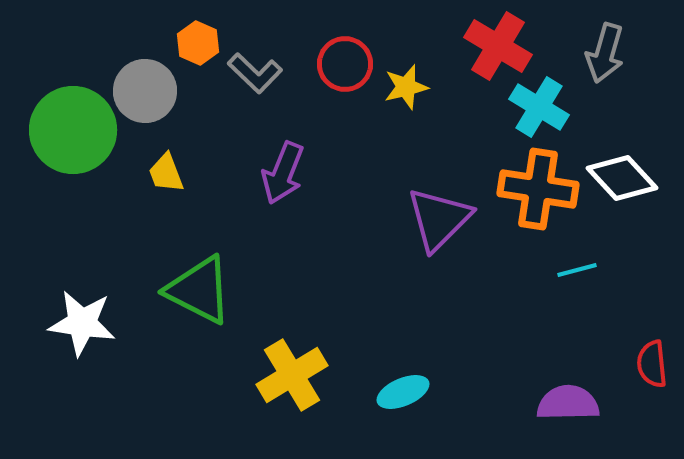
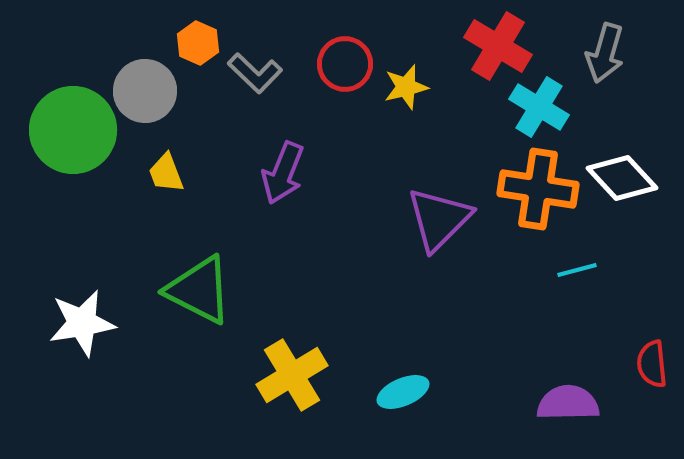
white star: rotated 18 degrees counterclockwise
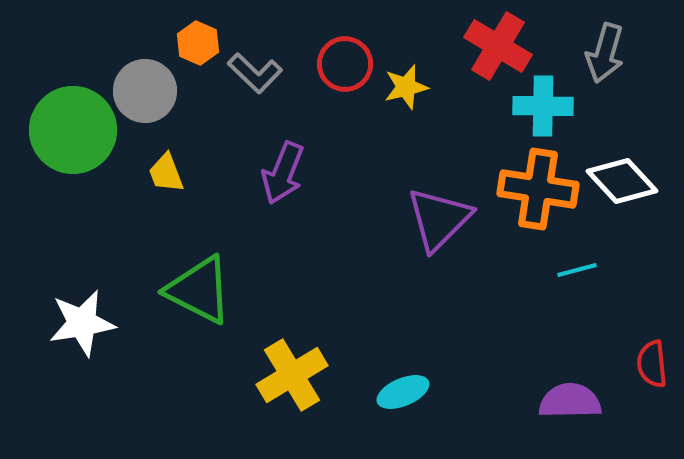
cyan cross: moved 4 px right, 1 px up; rotated 30 degrees counterclockwise
white diamond: moved 3 px down
purple semicircle: moved 2 px right, 2 px up
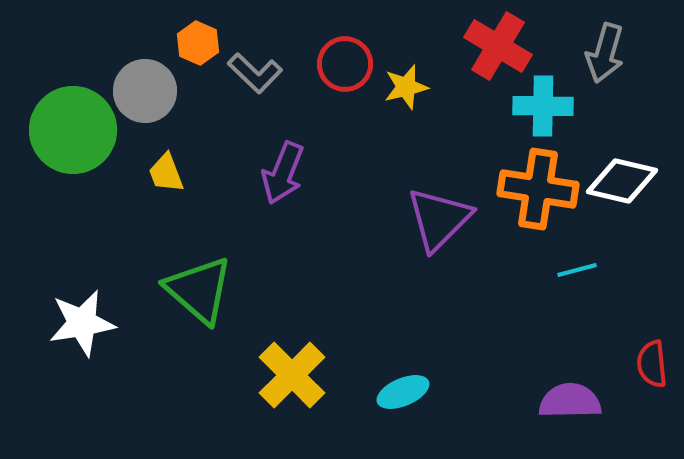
white diamond: rotated 34 degrees counterclockwise
green triangle: rotated 14 degrees clockwise
yellow cross: rotated 14 degrees counterclockwise
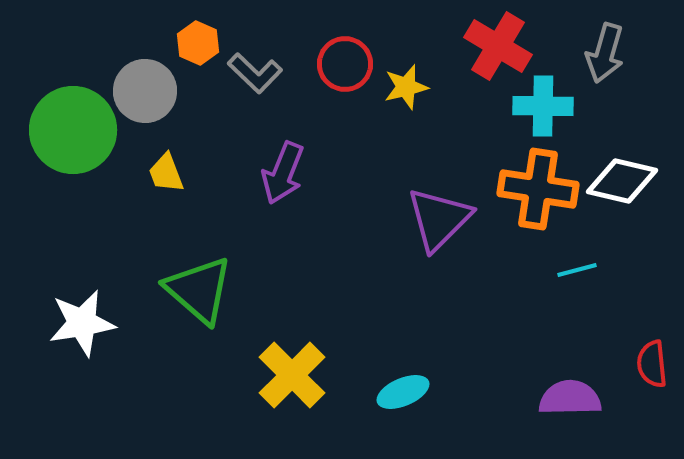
purple semicircle: moved 3 px up
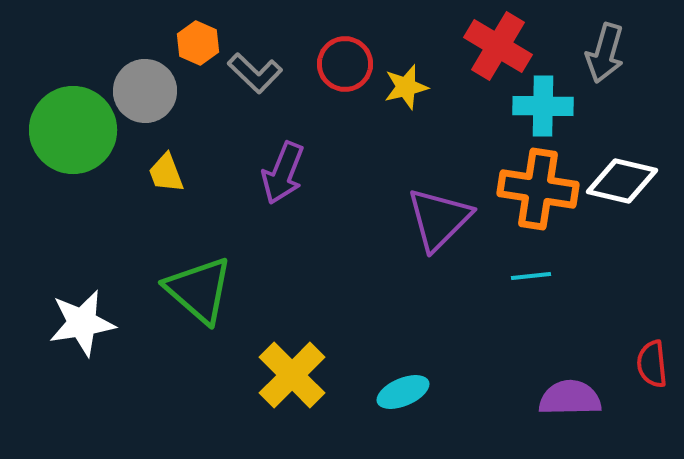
cyan line: moved 46 px left, 6 px down; rotated 9 degrees clockwise
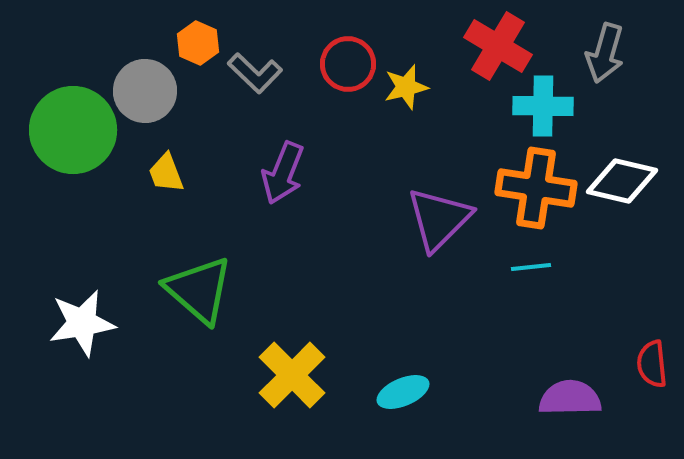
red circle: moved 3 px right
orange cross: moved 2 px left, 1 px up
cyan line: moved 9 px up
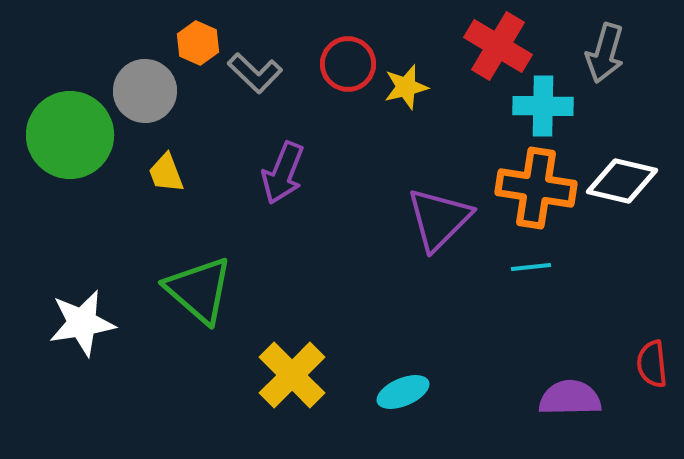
green circle: moved 3 px left, 5 px down
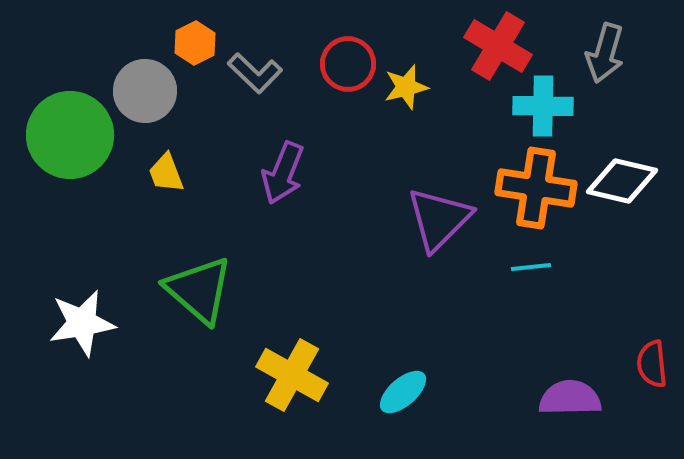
orange hexagon: moved 3 px left; rotated 9 degrees clockwise
yellow cross: rotated 16 degrees counterclockwise
cyan ellipse: rotated 18 degrees counterclockwise
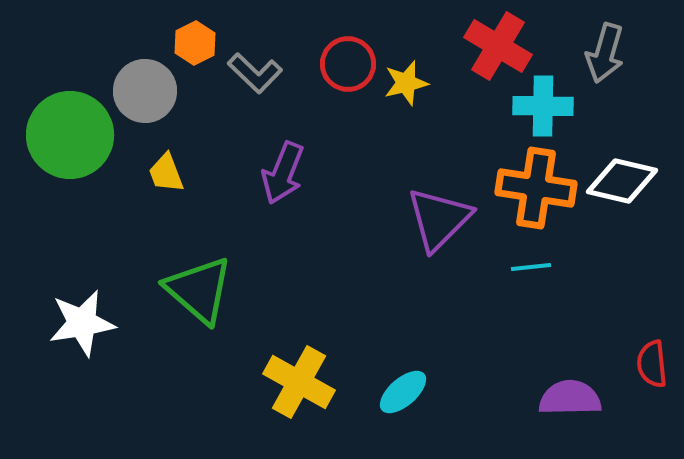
yellow star: moved 4 px up
yellow cross: moved 7 px right, 7 px down
